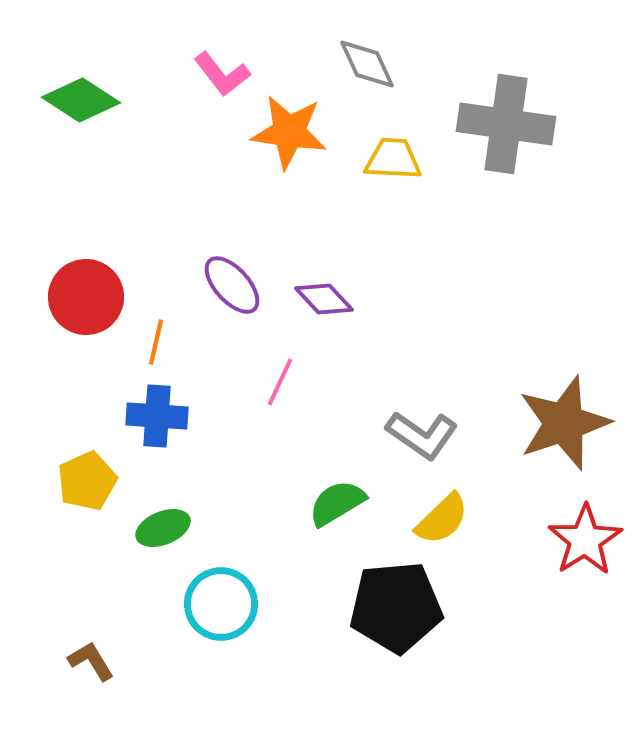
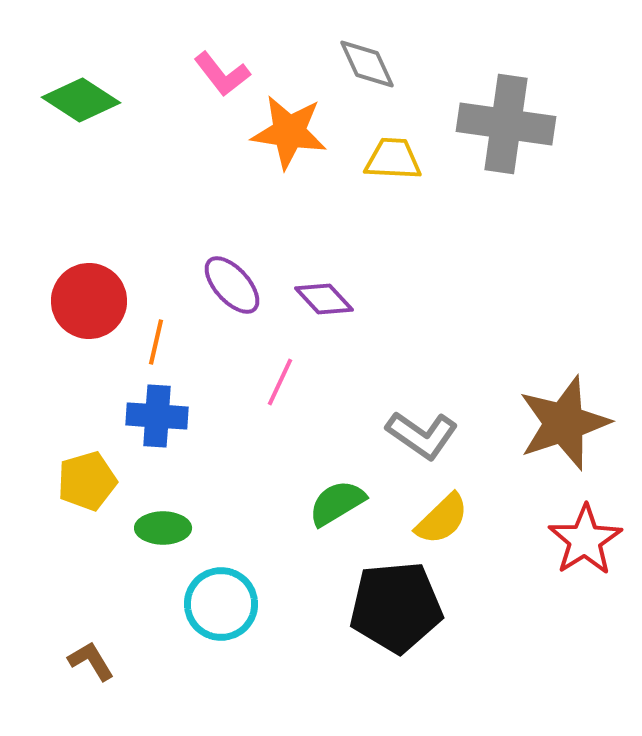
red circle: moved 3 px right, 4 px down
yellow pentagon: rotated 8 degrees clockwise
green ellipse: rotated 22 degrees clockwise
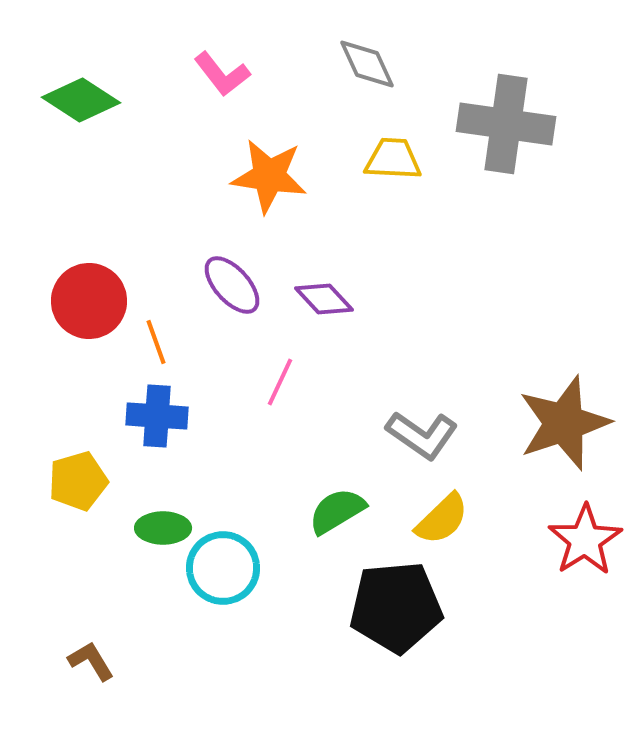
orange star: moved 20 px left, 44 px down
orange line: rotated 33 degrees counterclockwise
yellow pentagon: moved 9 px left
green semicircle: moved 8 px down
cyan circle: moved 2 px right, 36 px up
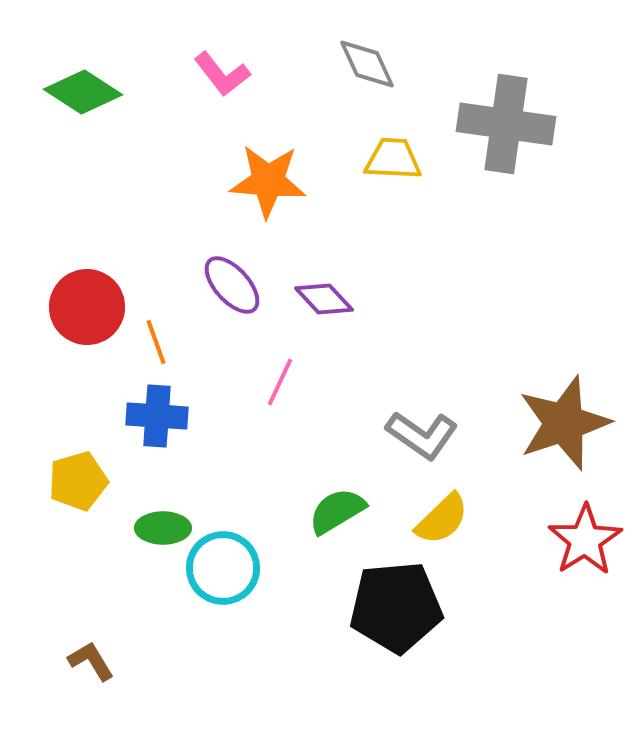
green diamond: moved 2 px right, 8 px up
orange star: moved 1 px left, 5 px down; rotated 4 degrees counterclockwise
red circle: moved 2 px left, 6 px down
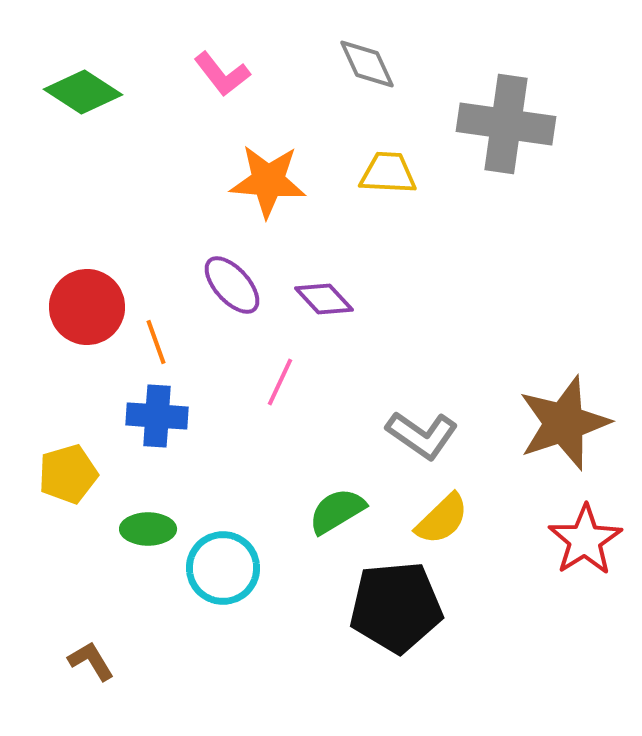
yellow trapezoid: moved 5 px left, 14 px down
yellow pentagon: moved 10 px left, 7 px up
green ellipse: moved 15 px left, 1 px down
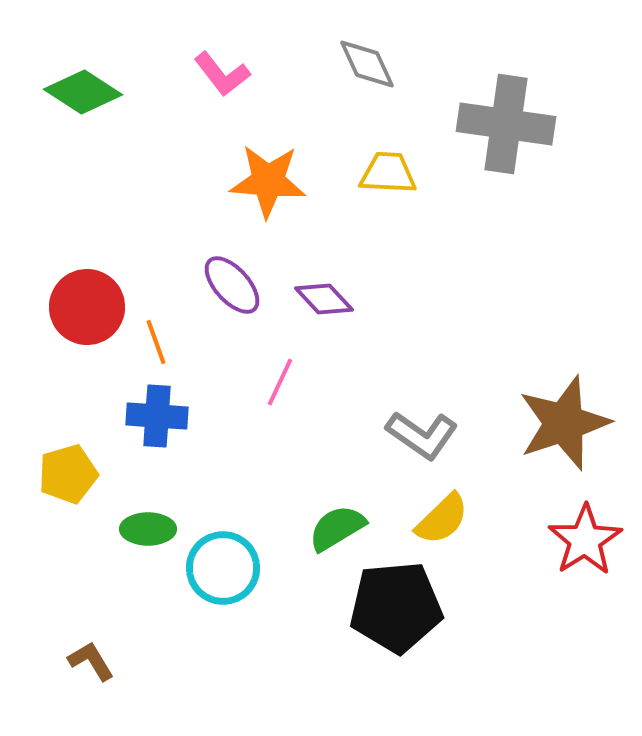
green semicircle: moved 17 px down
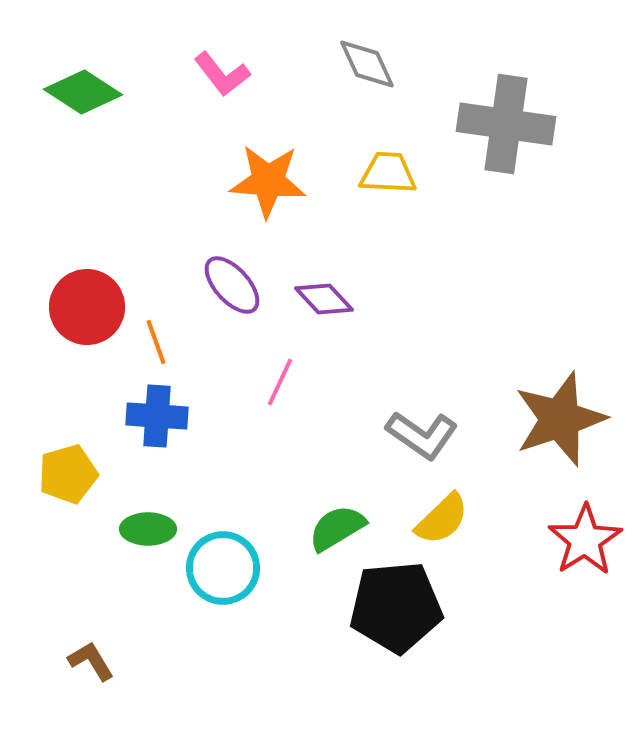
brown star: moved 4 px left, 4 px up
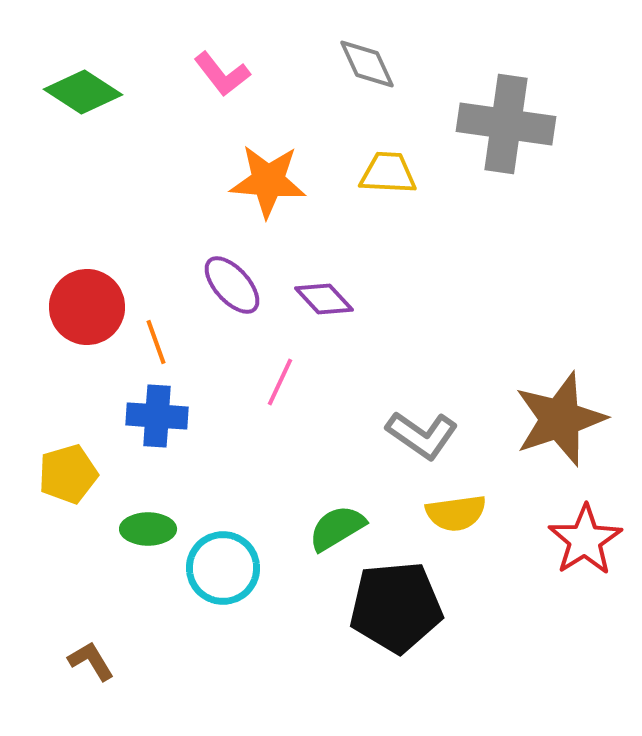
yellow semicircle: moved 14 px right, 6 px up; rotated 36 degrees clockwise
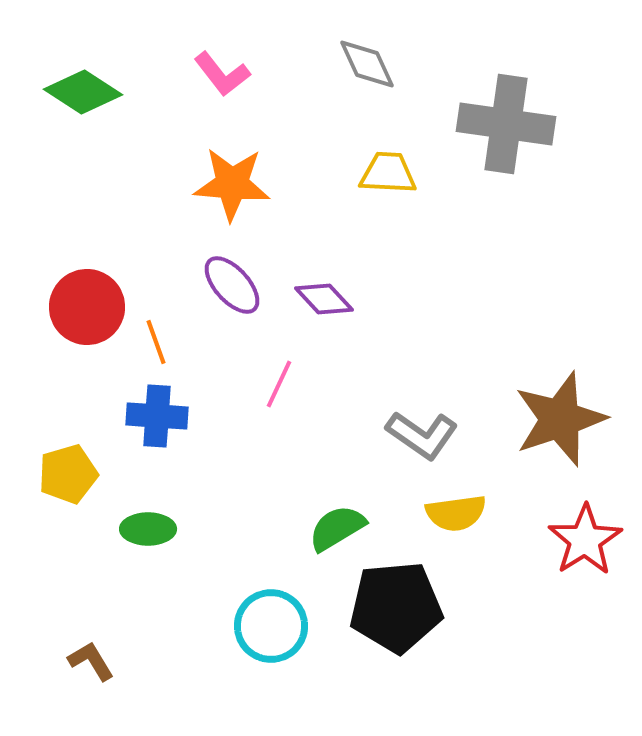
orange star: moved 36 px left, 3 px down
pink line: moved 1 px left, 2 px down
cyan circle: moved 48 px right, 58 px down
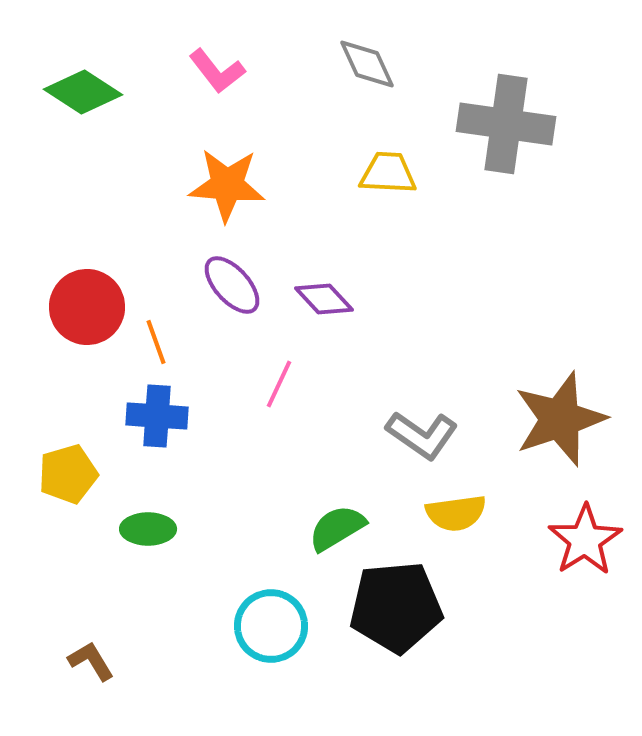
pink L-shape: moved 5 px left, 3 px up
orange star: moved 5 px left, 1 px down
